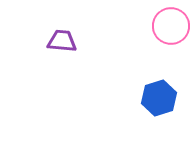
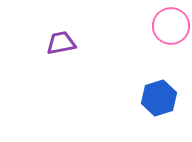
purple trapezoid: moved 1 px left, 2 px down; rotated 16 degrees counterclockwise
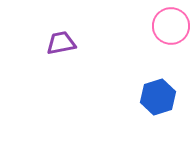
blue hexagon: moved 1 px left, 1 px up
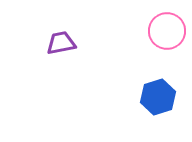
pink circle: moved 4 px left, 5 px down
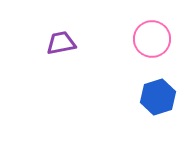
pink circle: moved 15 px left, 8 px down
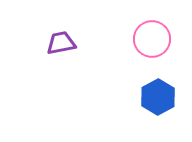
blue hexagon: rotated 12 degrees counterclockwise
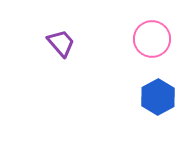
purple trapezoid: rotated 60 degrees clockwise
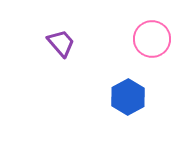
blue hexagon: moved 30 px left
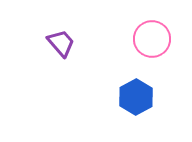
blue hexagon: moved 8 px right
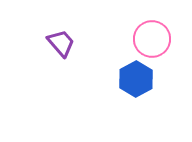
blue hexagon: moved 18 px up
